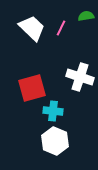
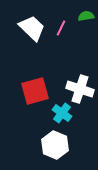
white cross: moved 12 px down
red square: moved 3 px right, 3 px down
cyan cross: moved 9 px right, 2 px down; rotated 30 degrees clockwise
white hexagon: moved 4 px down
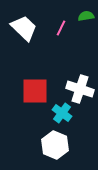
white trapezoid: moved 8 px left
red square: rotated 16 degrees clockwise
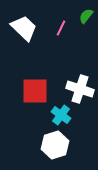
green semicircle: rotated 42 degrees counterclockwise
cyan cross: moved 1 px left, 2 px down
white hexagon: rotated 20 degrees clockwise
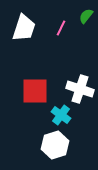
white trapezoid: rotated 64 degrees clockwise
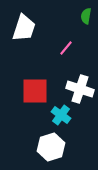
green semicircle: rotated 28 degrees counterclockwise
pink line: moved 5 px right, 20 px down; rotated 14 degrees clockwise
white hexagon: moved 4 px left, 2 px down
